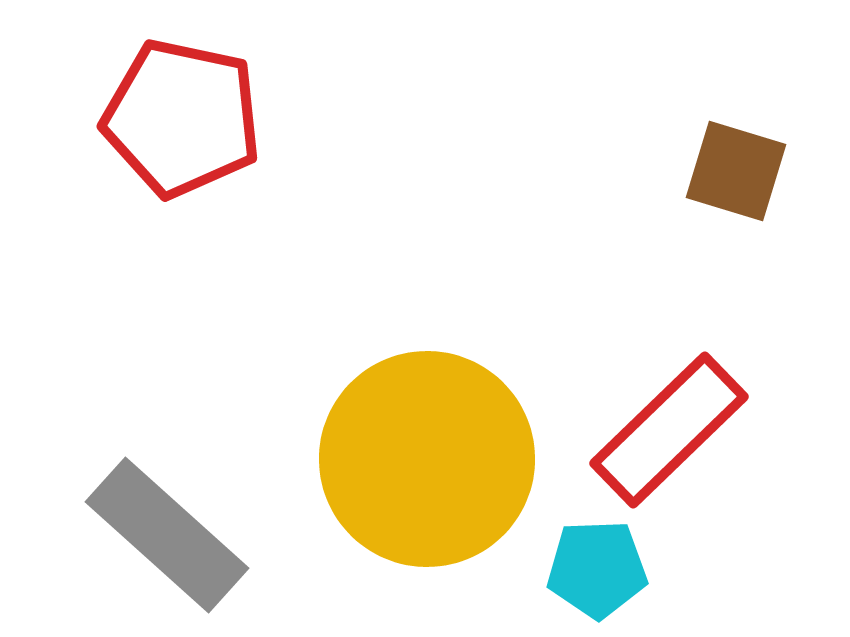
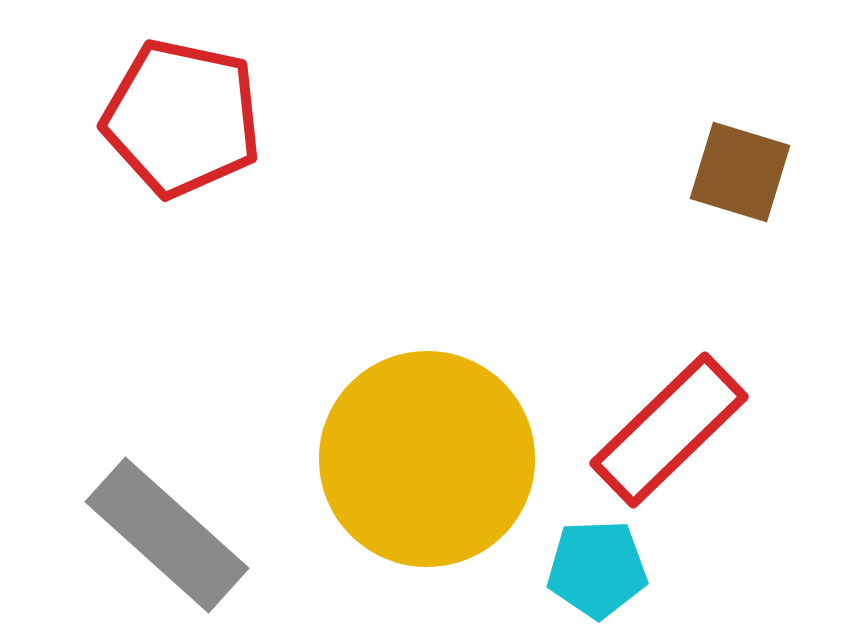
brown square: moved 4 px right, 1 px down
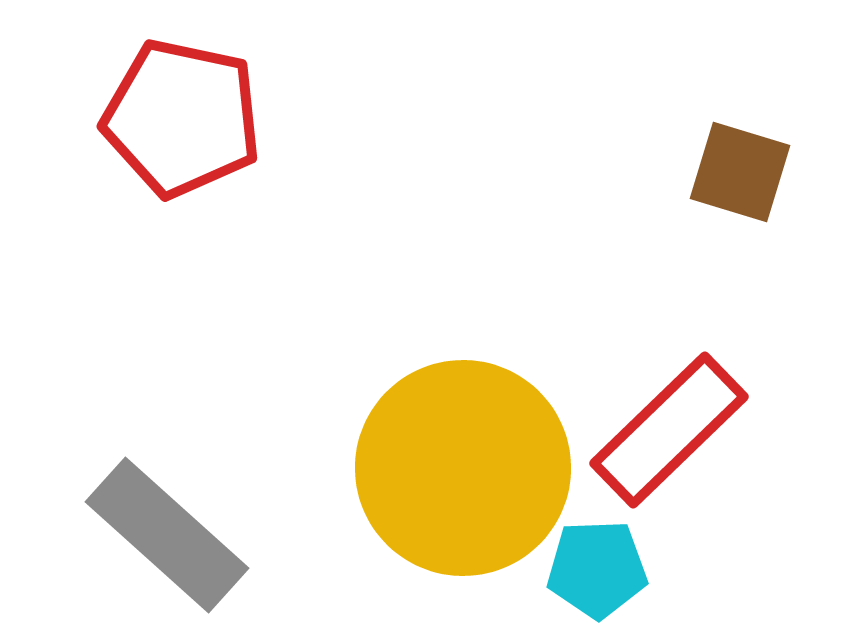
yellow circle: moved 36 px right, 9 px down
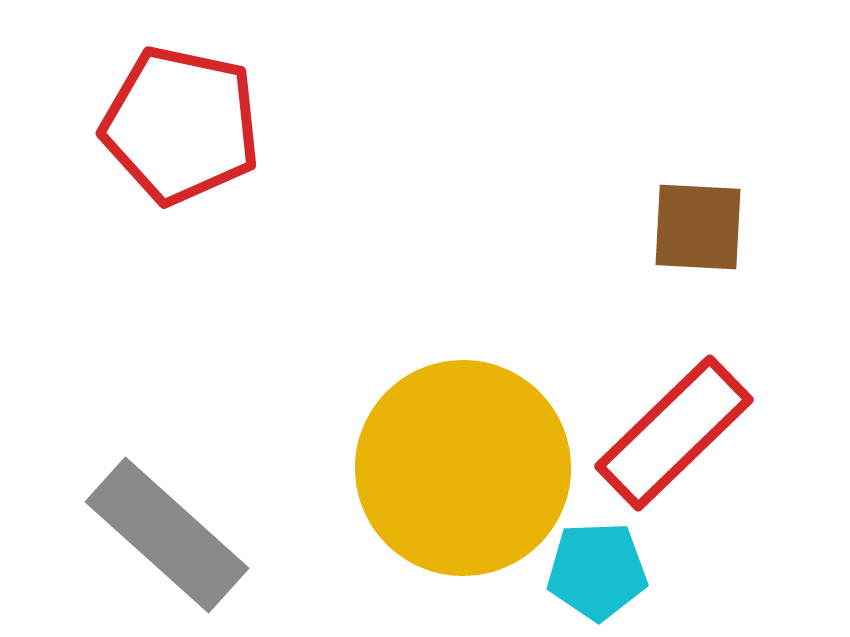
red pentagon: moved 1 px left, 7 px down
brown square: moved 42 px left, 55 px down; rotated 14 degrees counterclockwise
red rectangle: moved 5 px right, 3 px down
cyan pentagon: moved 2 px down
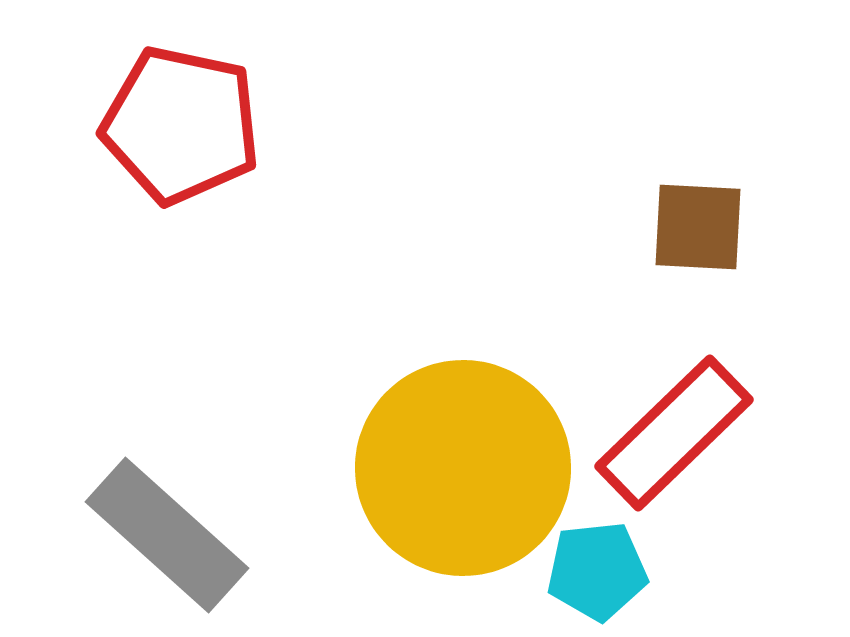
cyan pentagon: rotated 4 degrees counterclockwise
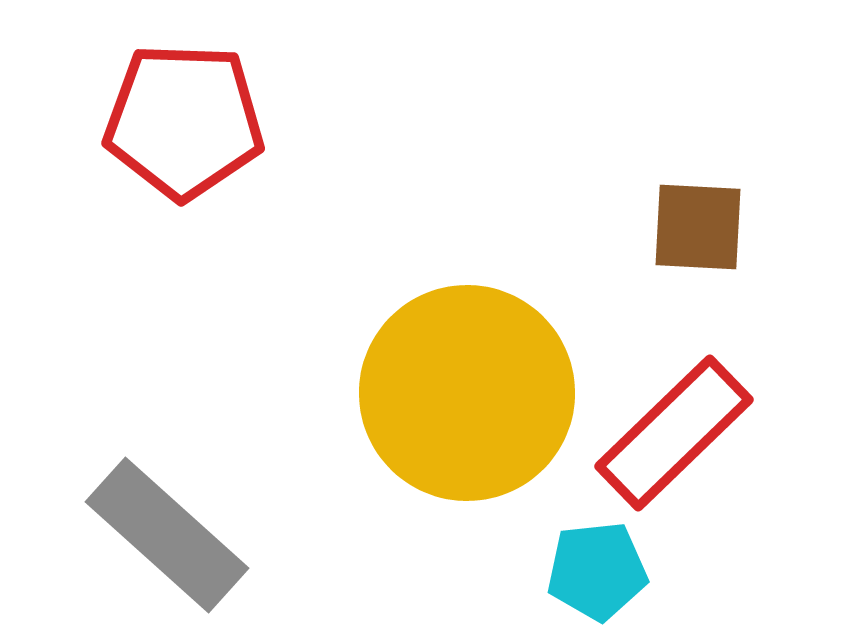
red pentagon: moved 3 px right, 4 px up; rotated 10 degrees counterclockwise
yellow circle: moved 4 px right, 75 px up
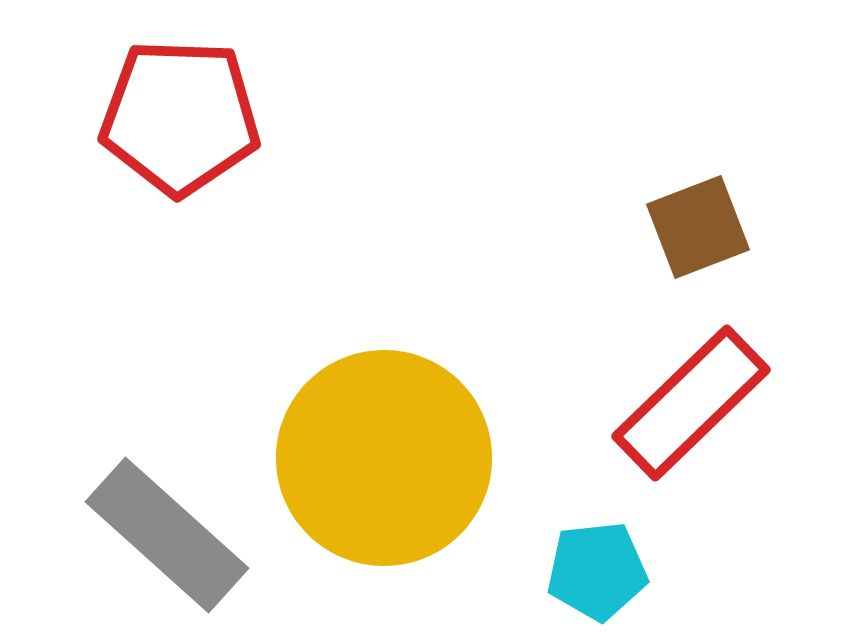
red pentagon: moved 4 px left, 4 px up
brown square: rotated 24 degrees counterclockwise
yellow circle: moved 83 px left, 65 px down
red rectangle: moved 17 px right, 30 px up
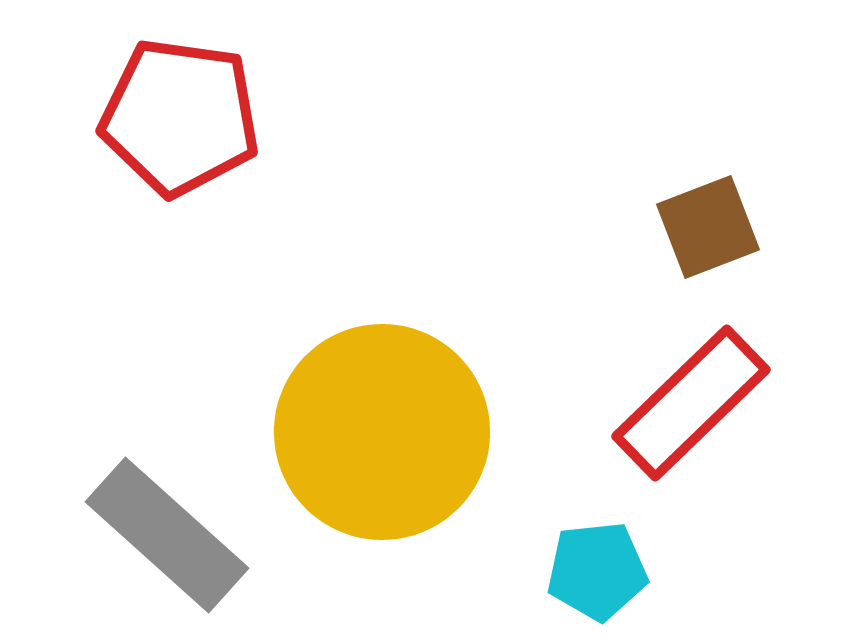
red pentagon: rotated 6 degrees clockwise
brown square: moved 10 px right
yellow circle: moved 2 px left, 26 px up
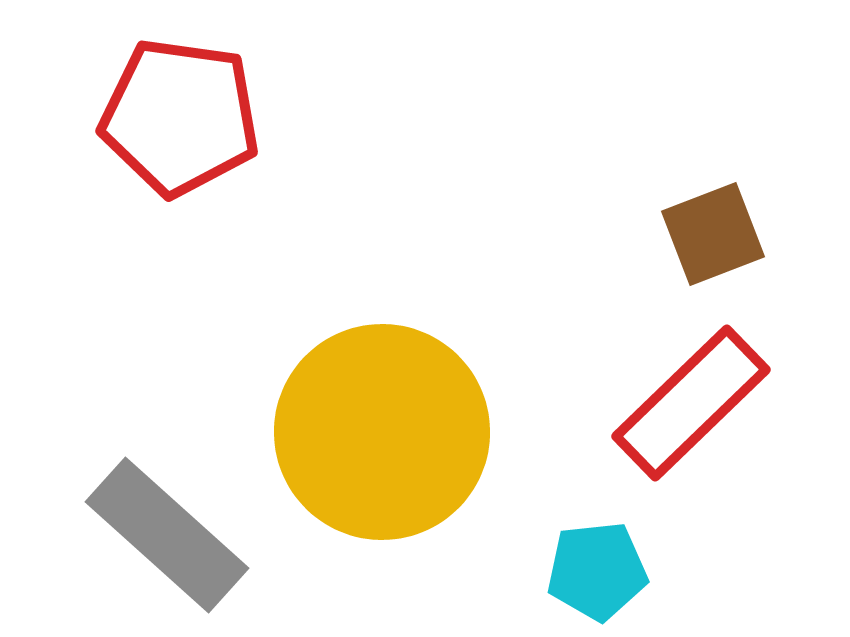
brown square: moved 5 px right, 7 px down
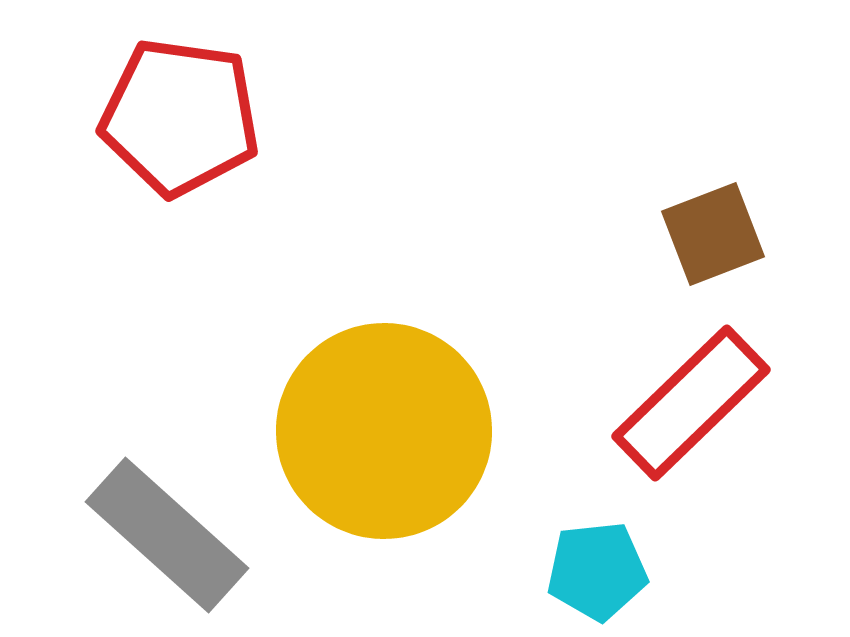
yellow circle: moved 2 px right, 1 px up
